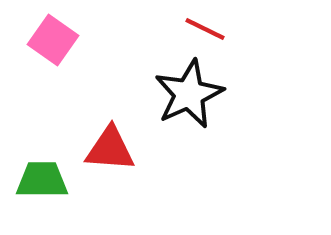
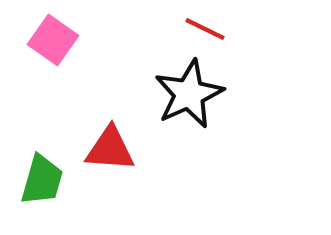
green trapezoid: rotated 106 degrees clockwise
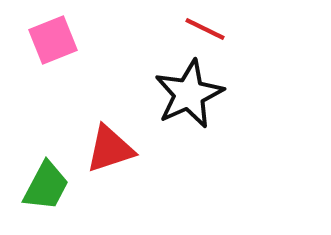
pink square: rotated 33 degrees clockwise
red triangle: rotated 22 degrees counterclockwise
green trapezoid: moved 4 px right, 6 px down; rotated 12 degrees clockwise
